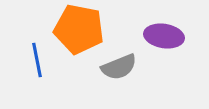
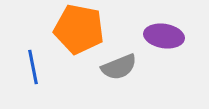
blue line: moved 4 px left, 7 px down
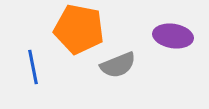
purple ellipse: moved 9 px right
gray semicircle: moved 1 px left, 2 px up
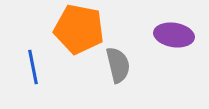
purple ellipse: moved 1 px right, 1 px up
gray semicircle: rotated 81 degrees counterclockwise
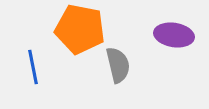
orange pentagon: moved 1 px right
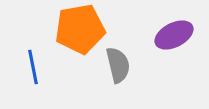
orange pentagon: rotated 21 degrees counterclockwise
purple ellipse: rotated 36 degrees counterclockwise
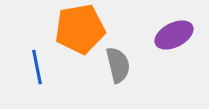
blue line: moved 4 px right
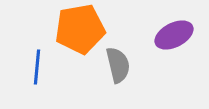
blue line: rotated 16 degrees clockwise
